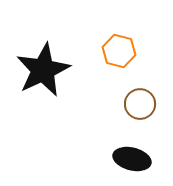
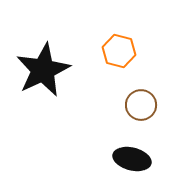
brown circle: moved 1 px right, 1 px down
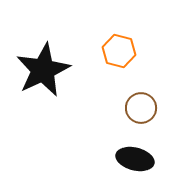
brown circle: moved 3 px down
black ellipse: moved 3 px right
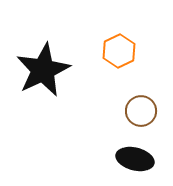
orange hexagon: rotated 20 degrees clockwise
brown circle: moved 3 px down
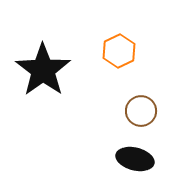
black star: rotated 10 degrees counterclockwise
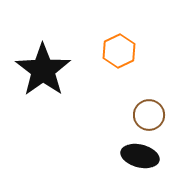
brown circle: moved 8 px right, 4 px down
black ellipse: moved 5 px right, 3 px up
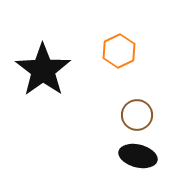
brown circle: moved 12 px left
black ellipse: moved 2 px left
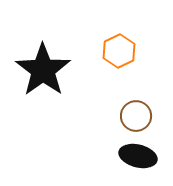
brown circle: moved 1 px left, 1 px down
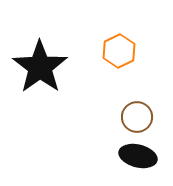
black star: moved 3 px left, 3 px up
brown circle: moved 1 px right, 1 px down
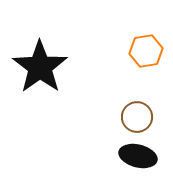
orange hexagon: moved 27 px right; rotated 16 degrees clockwise
